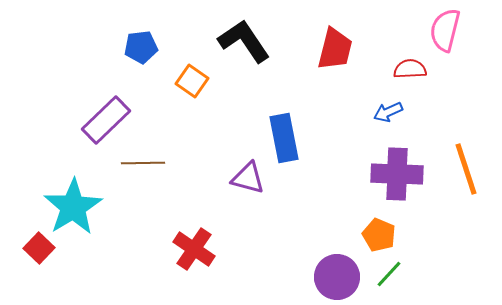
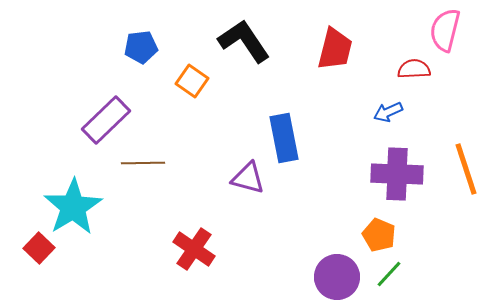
red semicircle: moved 4 px right
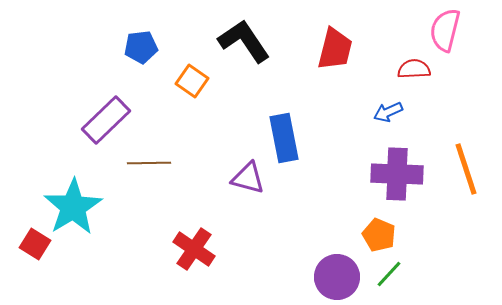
brown line: moved 6 px right
red square: moved 4 px left, 4 px up; rotated 12 degrees counterclockwise
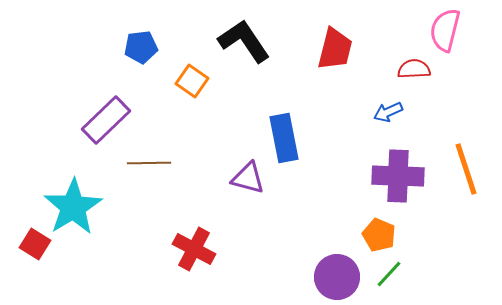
purple cross: moved 1 px right, 2 px down
red cross: rotated 6 degrees counterclockwise
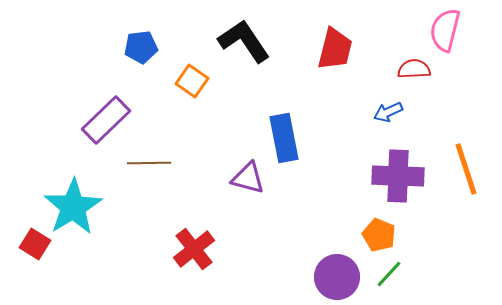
red cross: rotated 24 degrees clockwise
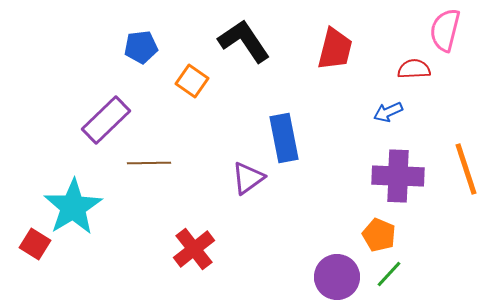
purple triangle: rotated 51 degrees counterclockwise
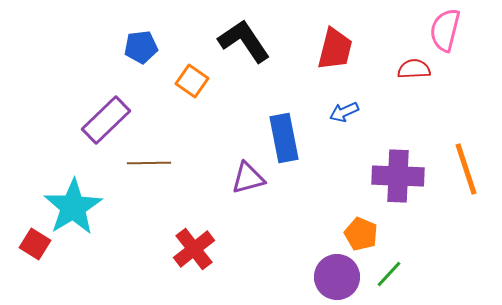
blue arrow: moved 44 px left
purple triangle: rotated 21 degrees clockwise
orange pentagon: moved 18 px left, 1 px up
